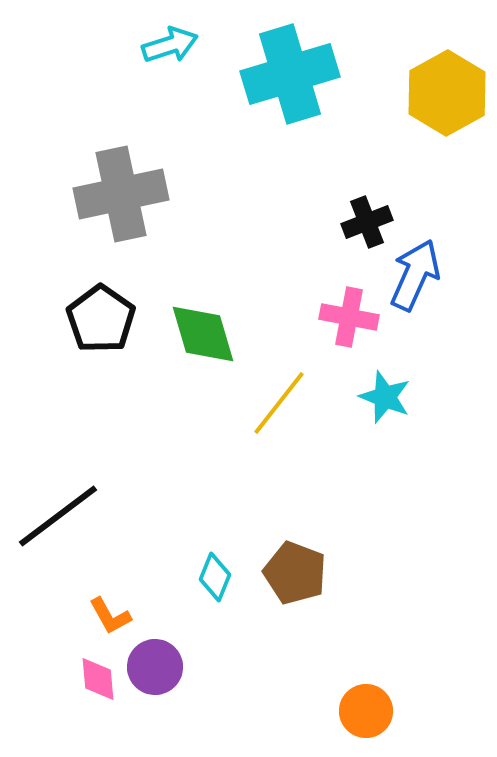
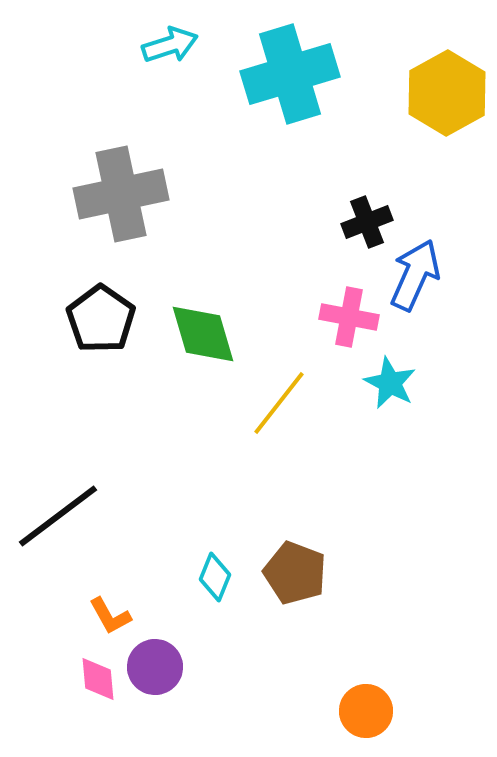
cyan star: moved 5 px right, 14 px up; rotated 6 degrees clockwise
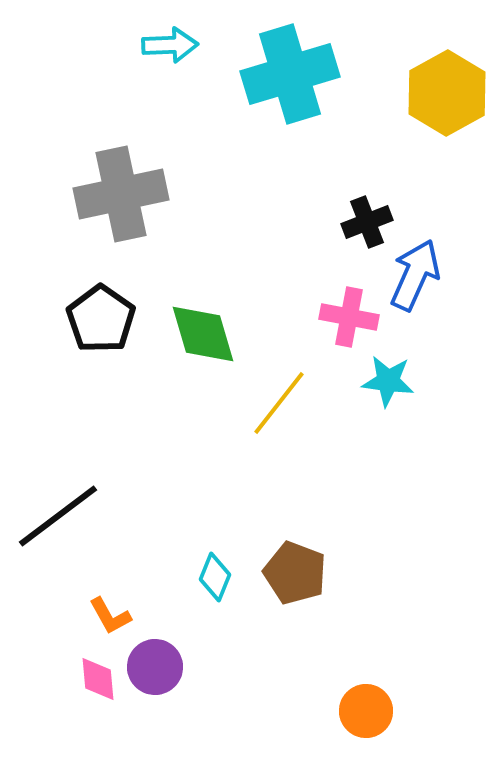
cyan arrow: rotated 16 degrees clockwise
cyan star: moved 2 px left, 2 px up; rotated 20 degrees counterclockwise
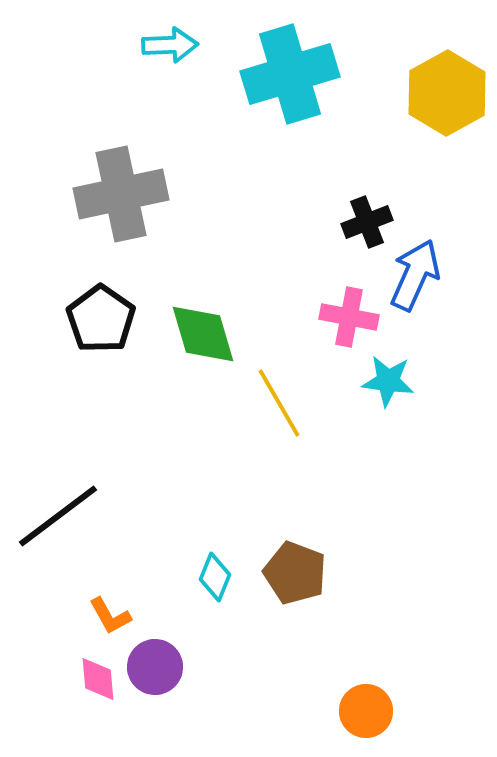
yellow line: rotated 68 degrees counterclockwise
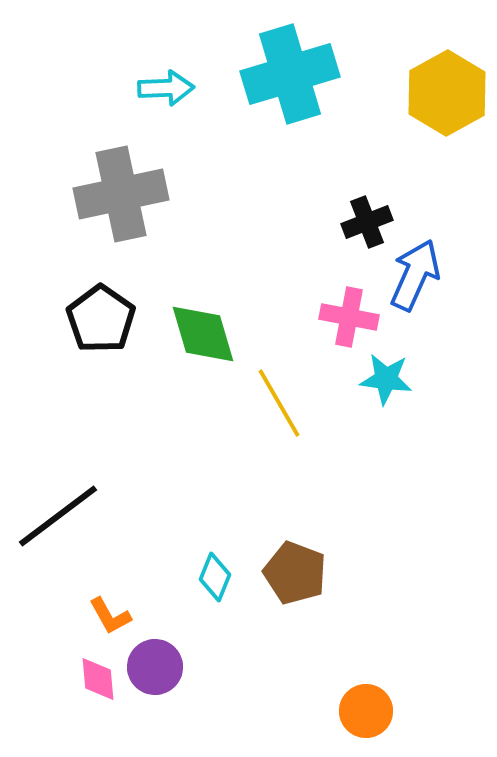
cyan arrow: moved 4 px left, 43 px down
cyan star: moved 2 px left, 2 px up
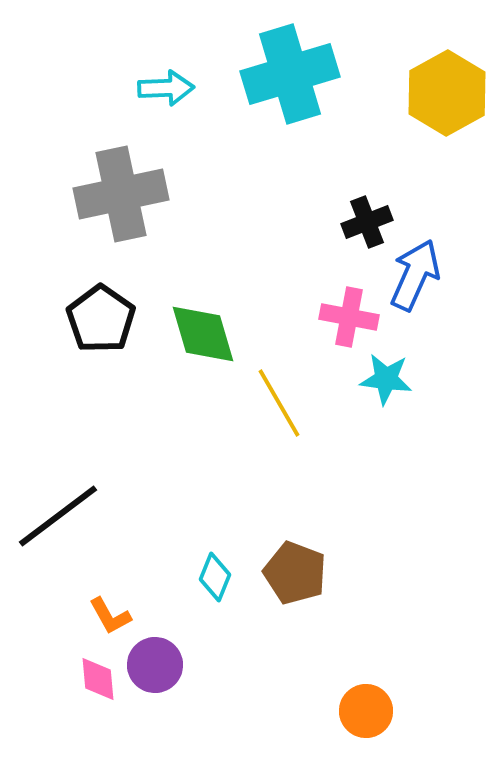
purple circle: moved 2 px up
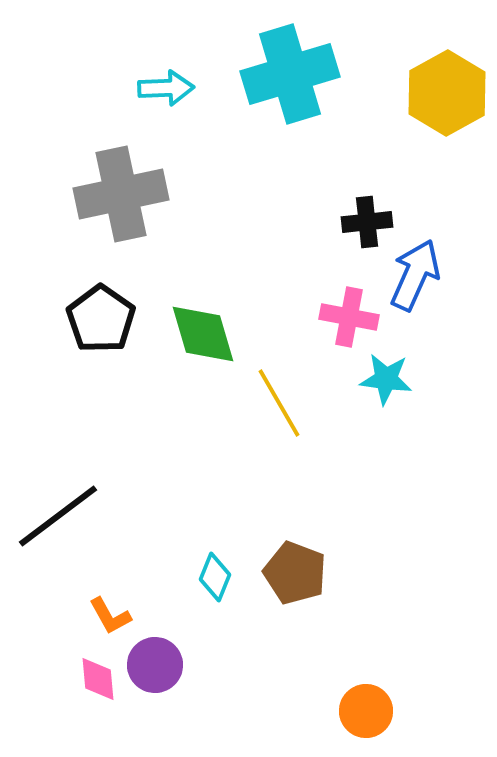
black cross: rotated 15 degrees clockwise
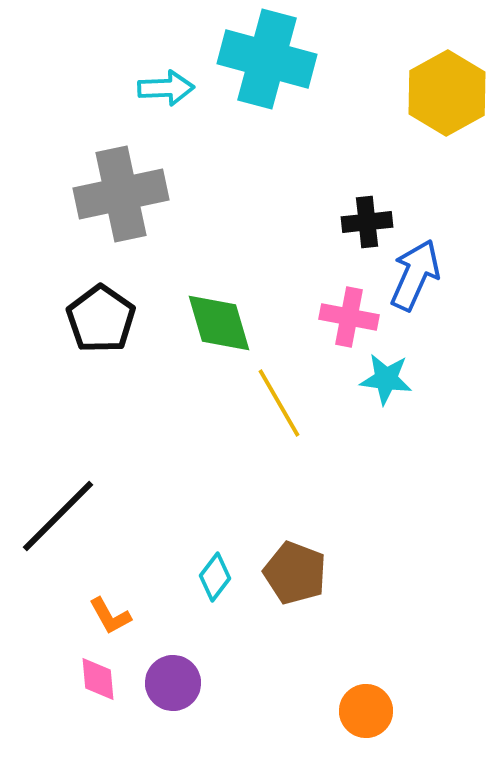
cyan cross: moved 23 px left, 15 px up; rotated 32 degrees clockwise
green diamond: moved 16 px right, 11 px up
black line: rotated 8 degrees counterclockwise
cyan diamond: rotated 15 degrees clockwise
purple circle: moved 18 px right, 18 px down
